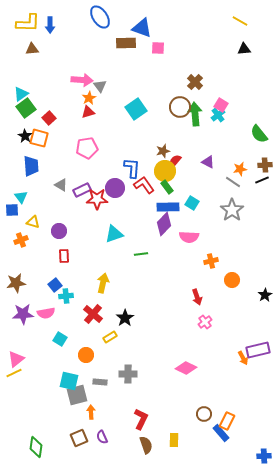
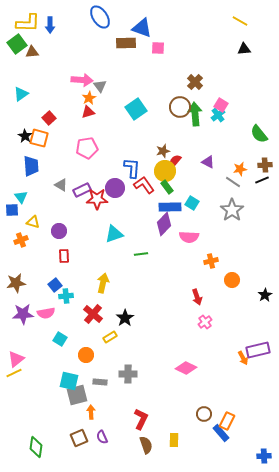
brown triangle at (32, 49): moved 3 px down
green square at (26, 108): moved 9 px left, 64 px up
blue rectangle at (168, 207): moved 2 px right
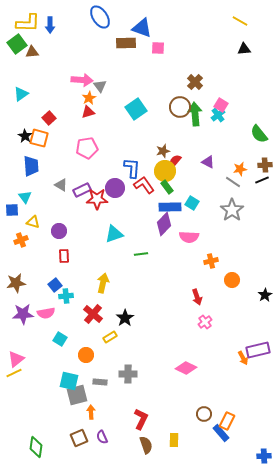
cyan triangle at (21, 197): moved 4 px right
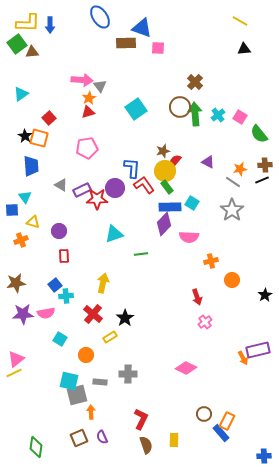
pink square at (221, 105): moved 19 px right, 12 px down
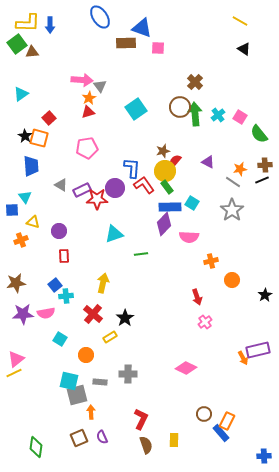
black triangle at (244, 49): rotated 40 degrees clockwise
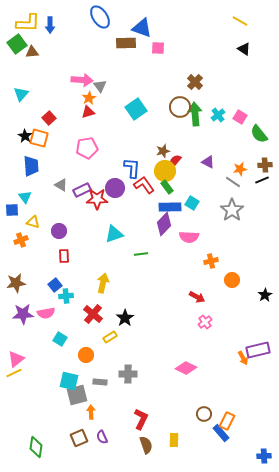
cyan triangle at (21, 94): rotated 14 degrees counterclockwise
red arrow at (197, 297): rotated 42 degrees counterclockwise
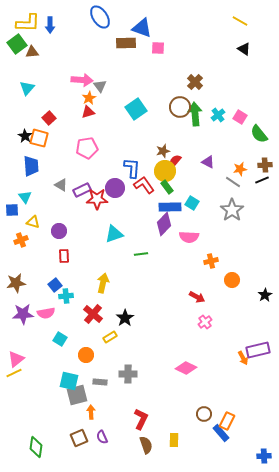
cyan triangle at (21, 94): moved 6 px right, 6 px up
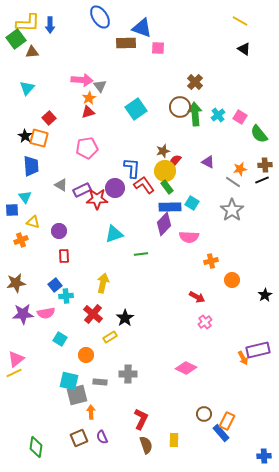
green square at (17, 44): moved 1 px left, 5 px up
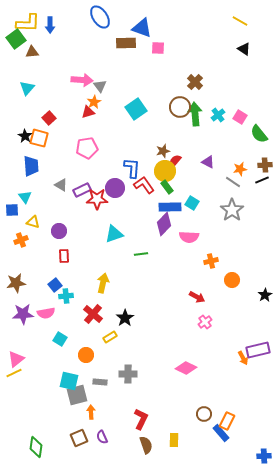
orange star at (89, 98): moved 5 px right, 4 px down
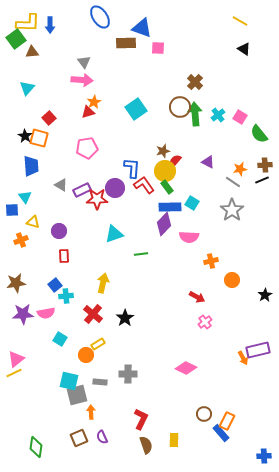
gray triangle at (100, 86): moved 16 px left, 24 px up
yellow rectangle at (110, 337): moved 12 px left, 7 px down
